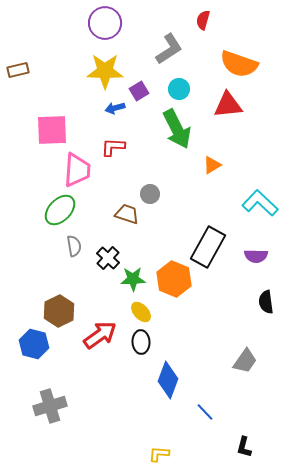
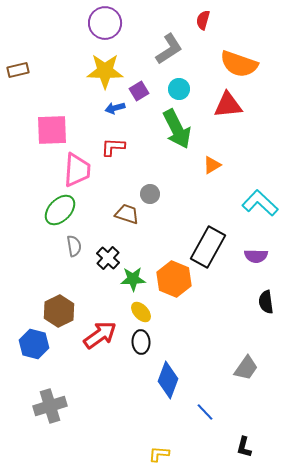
gray trapezoid: moved 1 px right, 7 px down
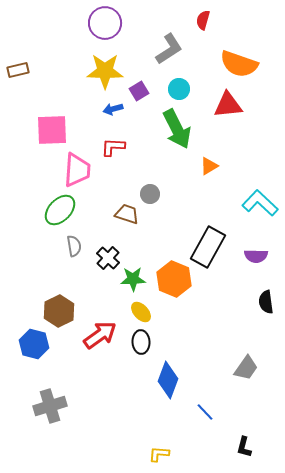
blue arrow: moved 2 px left, 1 px down
orange triangle: moved 3 px left, 1 px down
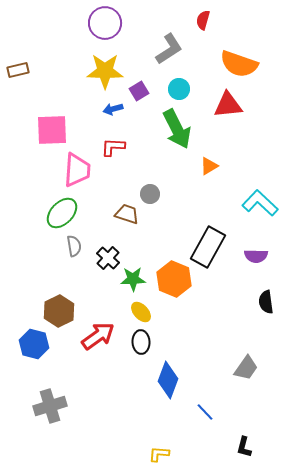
green ellipse: moved 2 px right, 3 px down
red arrow: moved 2 px left, 1 px down
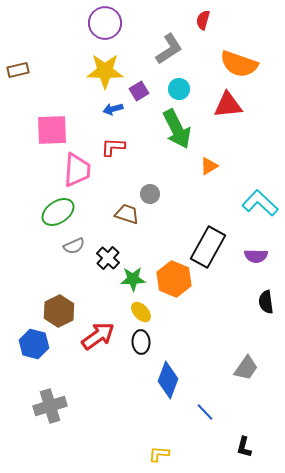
green ellipse: moved 4 px left, 1 px up; rotated 12 degrees clockwise
gray semicircle: rotated 75 degrees clockwise
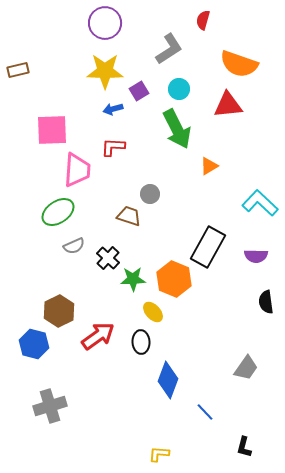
brown trapezoid: moved 2 px right, 2 px down
yellow ellipse: moved 12 px right
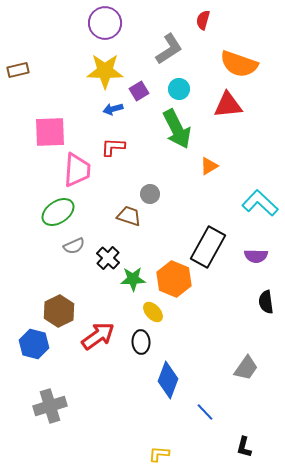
pink square: moved 2 px left, 2 px down
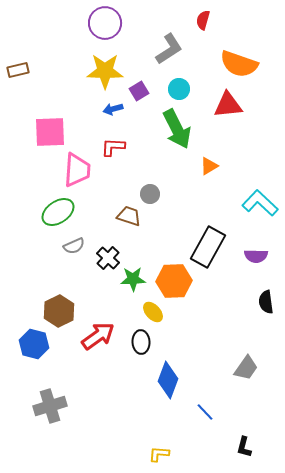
orange hexagon: moved 2 px down; rotated 24 degrees counterclockwise
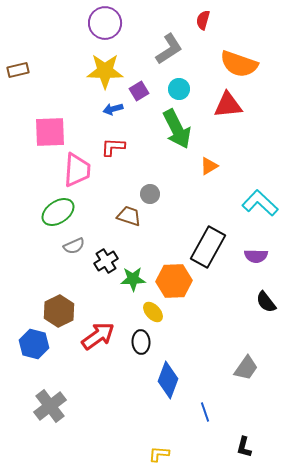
black cross: moved 2 px left, 3 px down; rotated 15 degrees clockwise
black semicircle: rotated 30 degrees counterclockwise
gray cross: rotated 20 degrees counterclockwise
blue line: rotated 24 degrees clockwise
